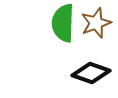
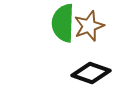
brown star: moved 7 px left, 3 px down
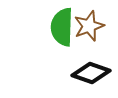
green semicircle: moved 1 px left, 4 px down
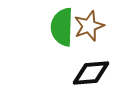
black diamond: rotated 24 degrees counterclockwise
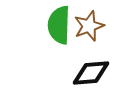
green semicircle: moved 3 px left, 2 px up
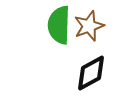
black diamond: rotated 24 degrees counterclockwise
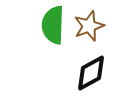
green semicircle: moved 6 px left
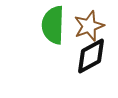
black diamond: moved 17 px up
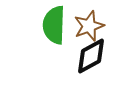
green semicircle: moved 1 px right
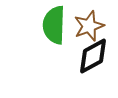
black diamond: moved 2 px right
